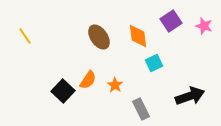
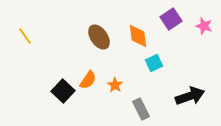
purple square: moved 2 px up
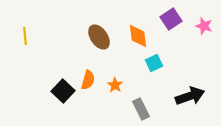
yellow line: rotated 30 degrees clockwise
orange semicircle: rotated 18 degrees counterclockwise
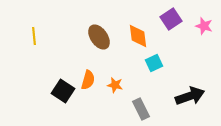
yellow line: moved 9 px right
orange star: rotated 21 degrees counterclockwise
black square: rotated 10 degrees counterclockwise
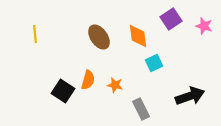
yellow line: moved 1 px right, 2 px up
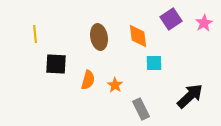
pink star: moved 3 px up; rotated 24 degrees clockwise
brown ellipse: rotated 25 degrees clockwise
cyan square: rotated 24 degrees clockwise
orange star: rotated 21 degrees clockwise
black square: moved 7 px left, 27 px up; rotated 30 degrees counterclockwise
black arrow: rotated 24 degrees counterclockwise
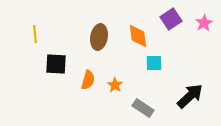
brown ellipse: rotated 20 degrees clockwise
gray rectangle: moved 2 px right, 1 px up; rotated 30 degrees counterclockwise
